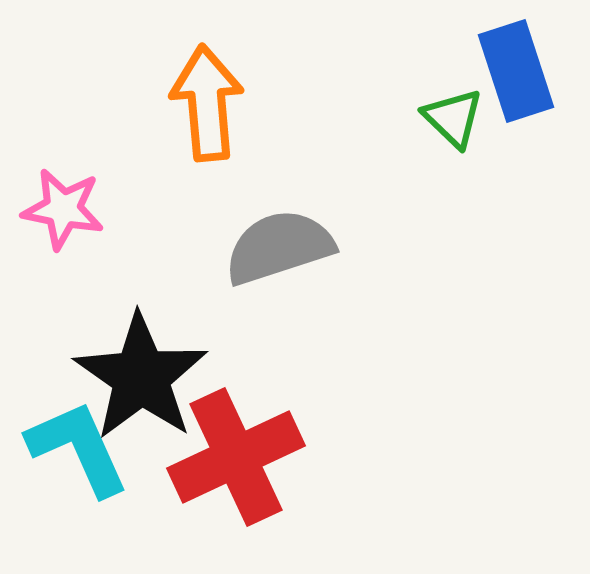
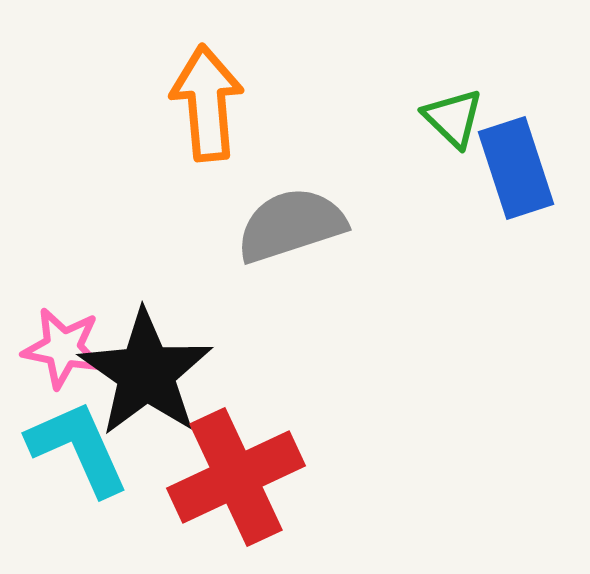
blue rectangle: moved 97 px down
pink star: moved 139 px down
gray semicircle: moved 12 px right, 22 px up
black star: moved 5 px right, 4 px up
red cross: moved 20 px down
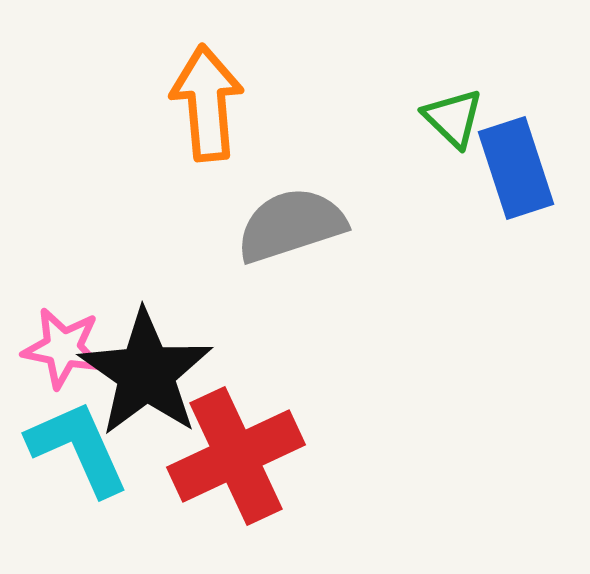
red cross: moved 21 px up
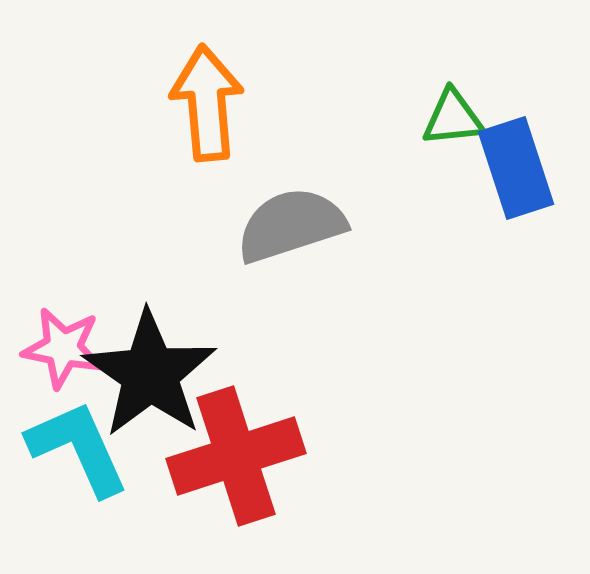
green triangle: rotated 50 degrees counterclockwise
black star: moved 4 px right, 1 px down
red cross: rotated 7 degrees clockwise
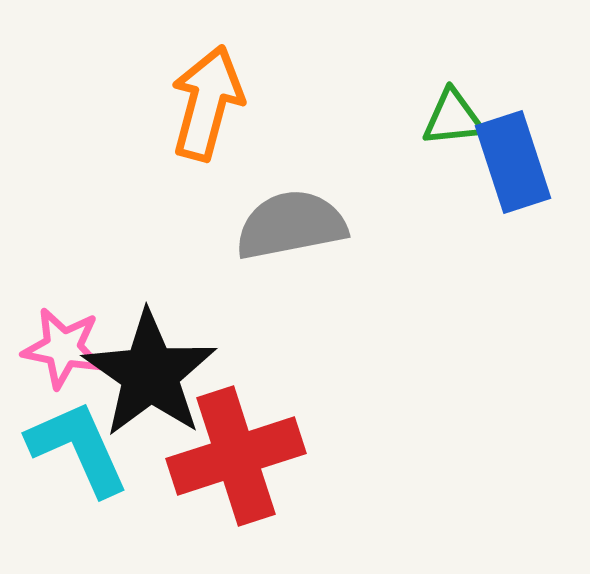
orange arrow: rotated 20 degrees clockwise
blue rectangle: moved 3 px left, 6 px up
gray semicircle: rotated 7 degrees clockwise
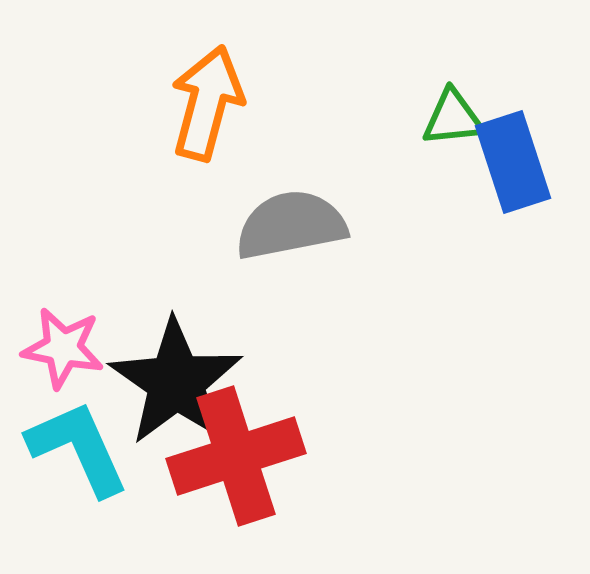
black star: moved 26 px right, 8 px down
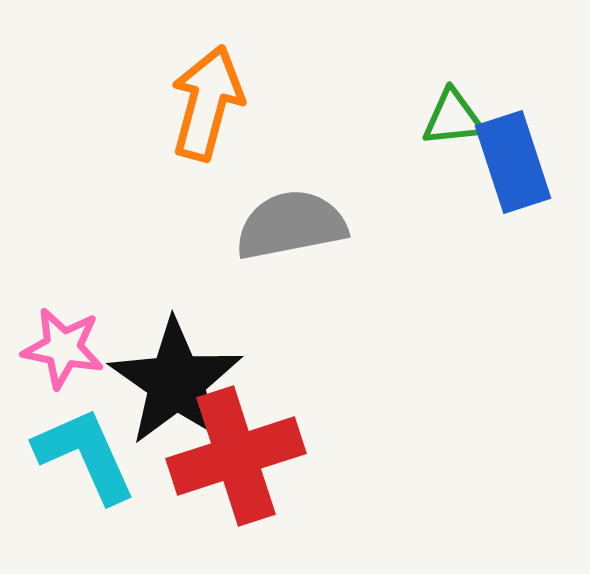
cyan L-shape: moved 7 px right, 7 px down
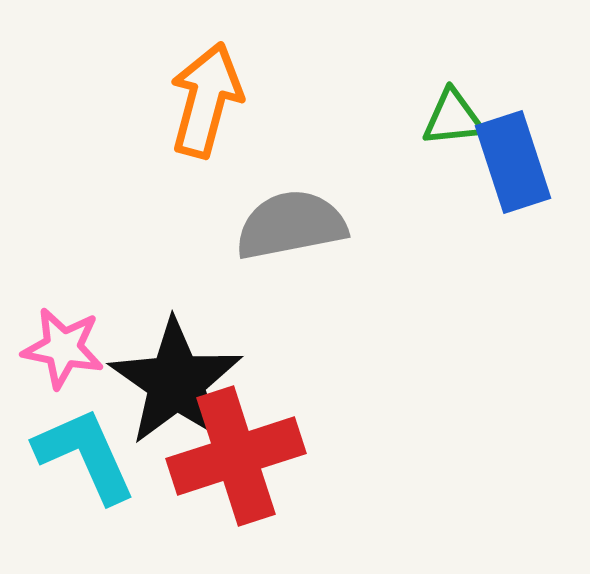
orange arrow: moved 1 px left, 3 px up
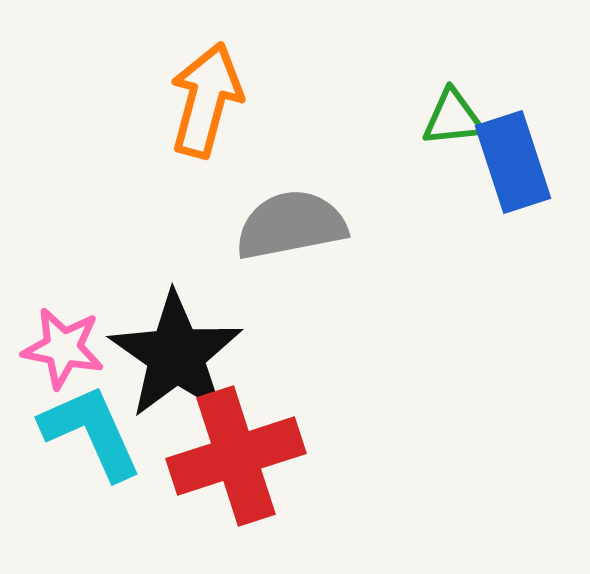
black star: moved 27 px up
cyan L-shape: moved 6 px right, 23 px up
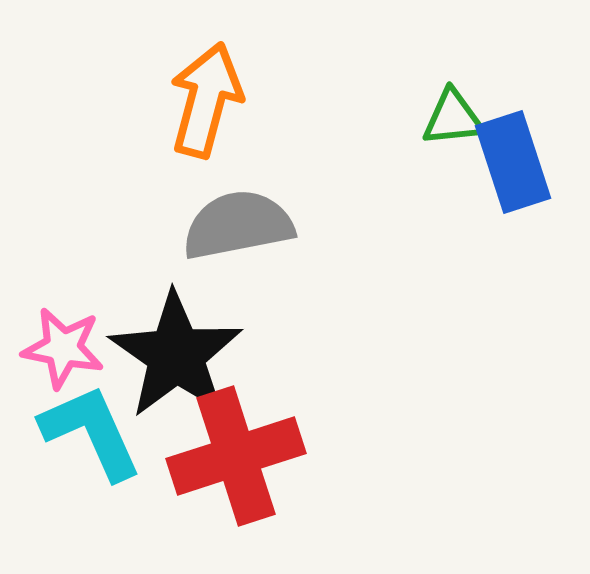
gray semicircle: moved 53 px left
